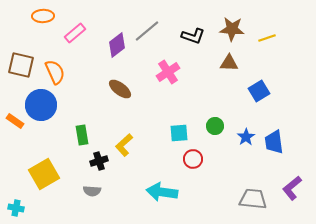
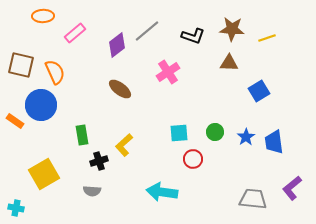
green circle: moved 6 px down
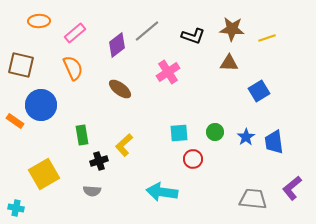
orange ellipse: moved 4 px left, 5 px down
orange semicircle: moved 18 px right, 4 px up
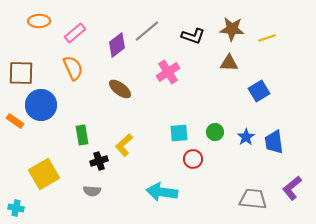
brown square: moved 8 px down; rotated 12 degrees counterclockwise
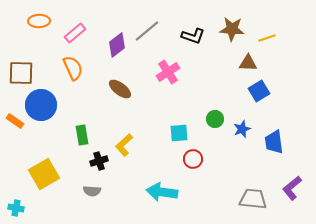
brown triangle: moved 19 px right
green circle: moved 13 px up
blue star: moved 4 px left, 8 px up; rotated 12 degrees clockwise
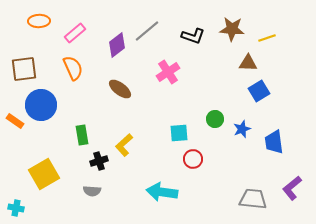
brown square: moved 3 px right, 4 px up; rotated 8 degrees counterclockwise
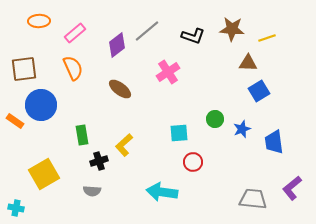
red circle: moved 3 px down
